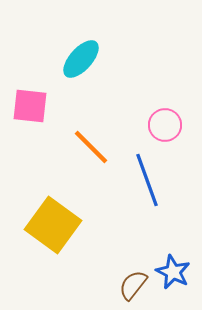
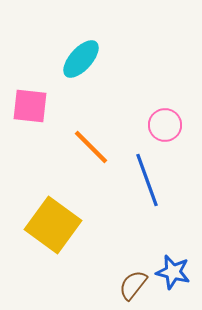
blue star: rotated 12 degrees counterclockwise
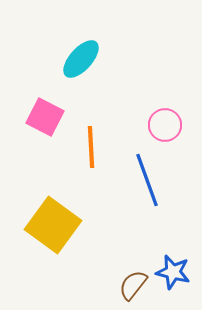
pink square: moved 15 px right, 11 px down; rotated 21 degrees clockwise
orange line: rotated 42 degrees clockwise
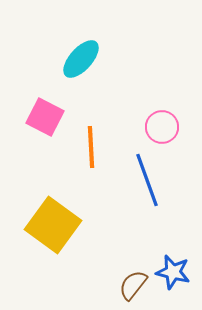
pink circle: moved 3 px left, 2 px down
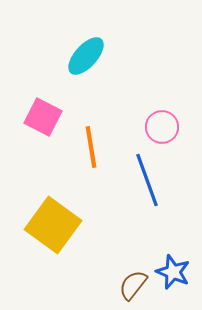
cyan ellipse: moved 5 px right, 3 px up
pink square: moved 2 px left
orange line: rotated 6 degrees counterclockwise
blue star: rotated 8 degrees clockwise
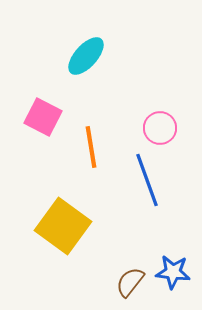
pink circle: moved 2 px left, 1 px down
yellow square: moved 10 px right, 1 px down
blue star: rotated 16 degrees counterclockwise
brown semicircle: moved 3 px left, 3 px up
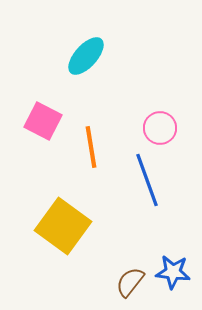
pink square: moved 4 px down
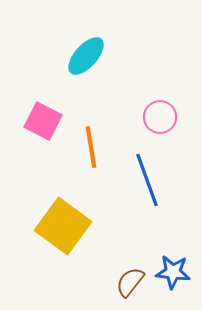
pink circle: moved 11 px up
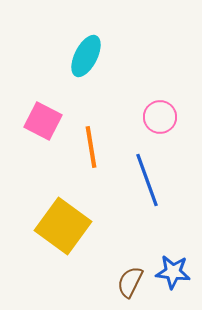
cyan ellipse: rotated 15 degrees counterclockwise
brown semicircle: rotated 12 degrees counterclockwise
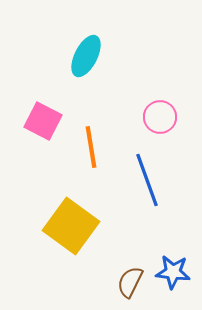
yellow square: moved 8 px right
